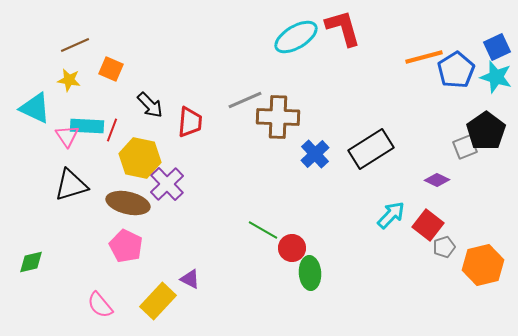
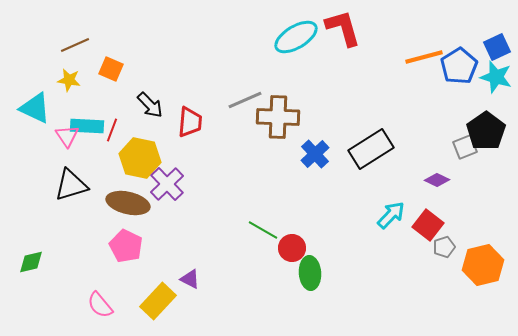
blue pentagon: moved 3 px right, 4 px up
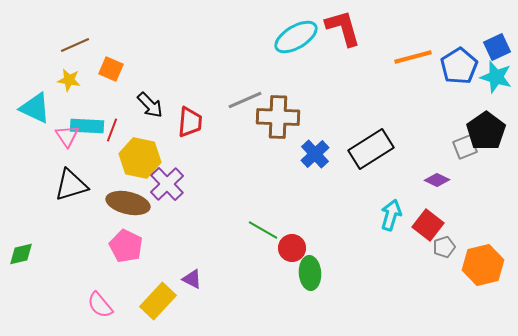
orange line: moved 11 px left
cyan arrow: rotated 28 degrees counterclockwise
green diamond: moved 10 px left, 8 px up
purple triangle: moved 2 px right
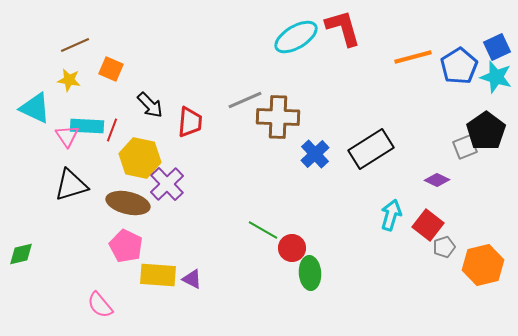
yellow rectangle: moved 26 px up; rotated 51 degrees clockwise
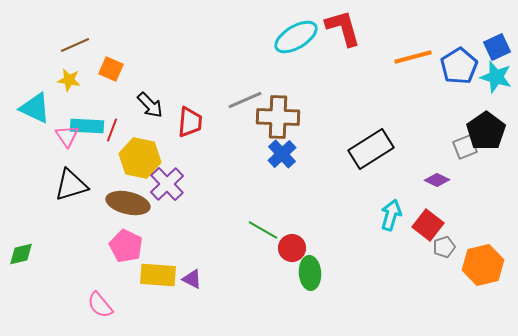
blue cross: moved 33 px left
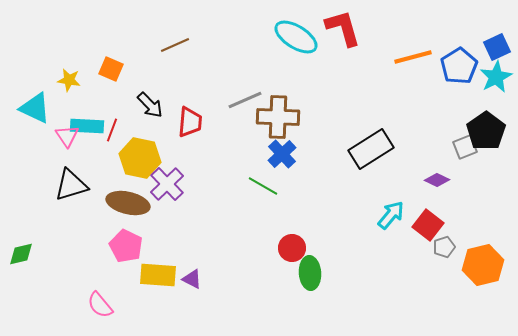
cyan ellipse: rotated 63 degrees clockwise
brown line: moved 100 px right
cyan star: rotated 28 degrees clockwise
cyan arrow: rotated 24 degrees clockwise
green line: moved 44 px up
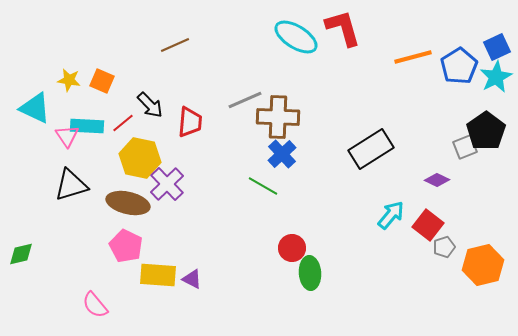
orange square: moved 9 px left, 12 px down
red line: moved 11 px right, 7 px up; rotated 30 degrees clockwise
pink semicircle: moved 5 px left
